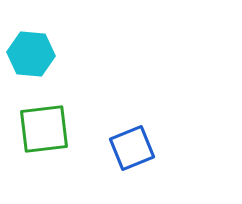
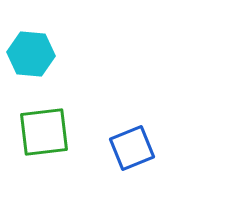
green square: moved 3 px down
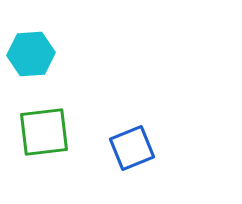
cyan hexagon: rotated 9 degrees counterclockwise
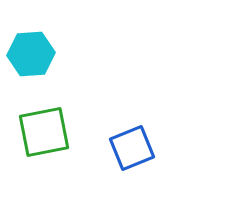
green square: rotated 4 degrees counterclockwise
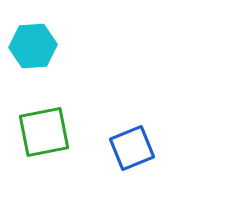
cyan hexagon: moved 2 px right, 8 px up
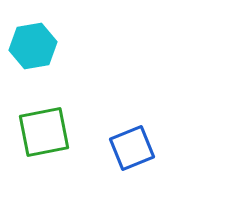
cyan hexagon: rotated 6 degrees counterclockwise
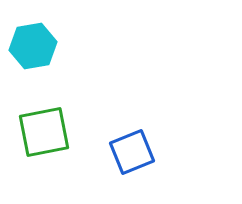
blue square: moved 4 px down
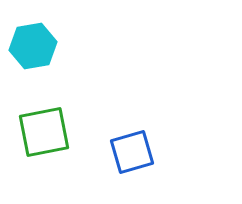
blue square: rotated 6 degrees clockwise
